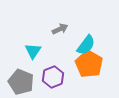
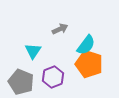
orange pentagon: rotated 12 degrees counterclockwise
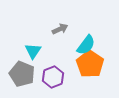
orange pentagon: moved 1 px right; rotated 16 degrees clockwise
gray pentagon: moved 1 px right, 8 px up
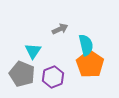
cyan semicircle: rotated 50 degrees counterclockwise
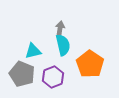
gray arrow: rotated 56 degrees counterclockwise
cyan semicircle: moved 23 px left
cyan triangle: rotated 42 degrees clockwise
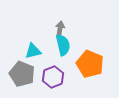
orange pentagon: rotated 12 degrees counterclockwise
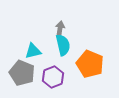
gray pentagon: moved 1 px up
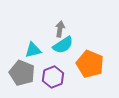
cyan semicircle: rotated 70 degrees clockwise
cyan triangle: moved 1 px up
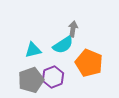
gray arrow: moved 13 px right
orange pentagon: moved 1 px left, 1 px up
gray pentagon: moved 9 px right, 7 px down; rotated 30 degrees clockwise
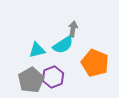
cyan triangle: moved 4 px right
orange pentagon: moved 6 px right
gray pentagon: rotated 10 degrees counterclockwise
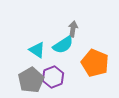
cyan triangle: rotated 48 degrees clockwise
